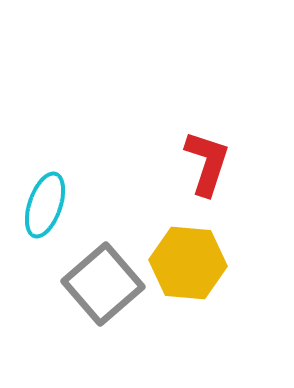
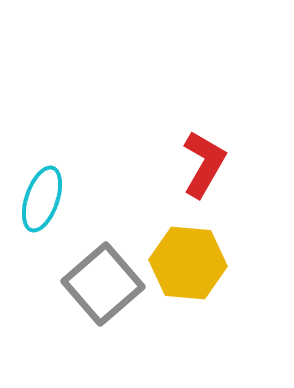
red L-shape: moved 3 px left, 1 px down; rotated 12 degrees clockwise
cyan ellipse: moved 3 px left, 6 px up
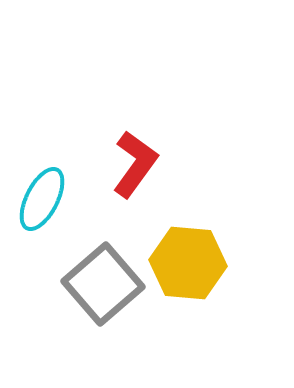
red L-shape: moved 69 px left; rotated 6 degrees clockwise
cyan ellipse: rotated 8 degrees clockwise
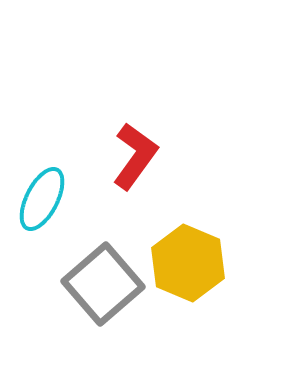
red L-shape: moved 8 px up
yellow hexagon: rotated 18 degrees clockwise
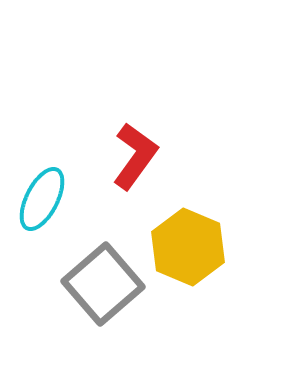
yellow hexagon: moved 16 px up
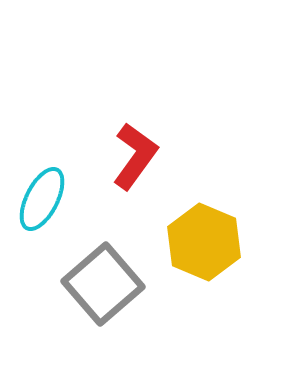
yellow hexagon: moved 16 px right, 5 px up
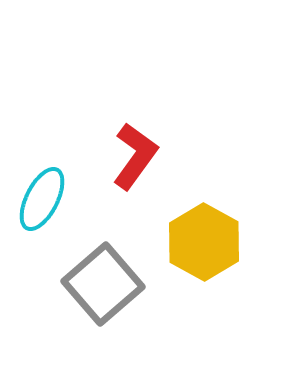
yellow hexagon: rotated 6 degrees clockwise
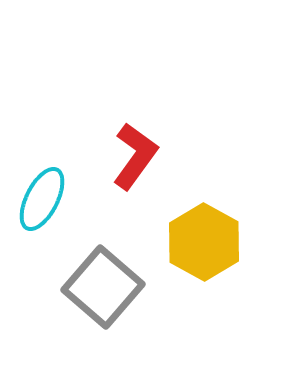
gray square: moved 3 px down; rotated 8 degrees counterclockwise
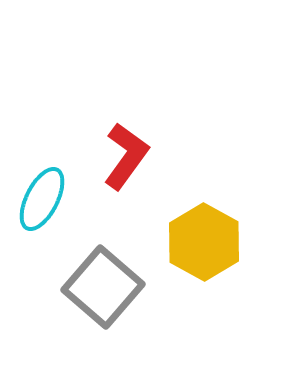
red L-shape: moved 9 px left
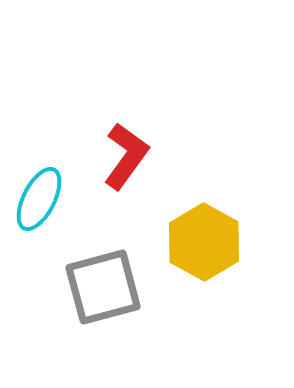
cyan ellipse: moved 3 px left
gray square: rotated 34 degrees clockwise
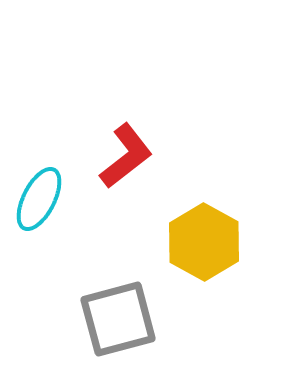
red L-shape: rotated 16 degrees clockwise
gray square: moved 15 px right, 32 px down
